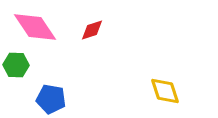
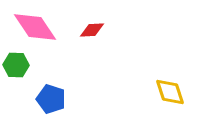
red diamond: rotated 15 degrees clockwise
yellow diamond: moved 5 px right, 1 px down
blue pentagon: rotated 8 degrees clockwise
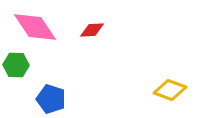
yellow diamond: moved 2 px up; rotated 52 degrees counterclockwise
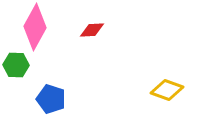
pink diamond: rotated 63 degrees clockwise
yellow diamond: moved 3 px left
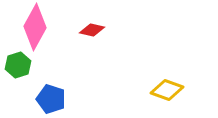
red diamond: rotated 15 degrees clockwise
green hexagon: moved 2 px right; rotated 20 degrees counterclockwise
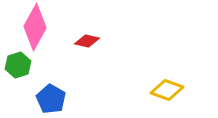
red diamond: moved 5 px left, 11 px down
blue pentagon: rotated 12 degrees clockwise
